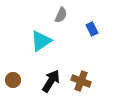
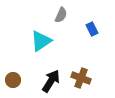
brown cross: moved 3 px up
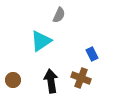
gray semicircle: moved 2 px left
blue rectangle: moved 25 px down
black arrow: rotated 40 degrees counterclockwise
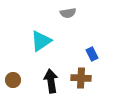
gray semicircle: moved 9 px right, 2 px up; rotated 56 degrees clockwise
brown cross: rotated 18 degrees counterclockwise
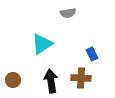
cyan triangle: moved 1 px right, 3 px down
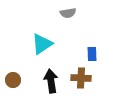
blue rectangle: rotated 24 degrees clockwise
